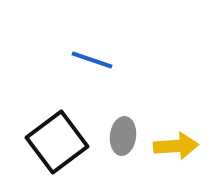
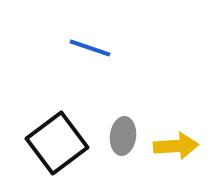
blue line: moved 2 px left, 12 px up
black square: moved 1 px down
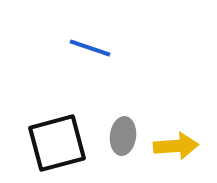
black square: rotated 22 degrees clockwise
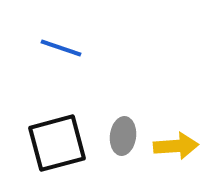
blue line: moved 29 px left
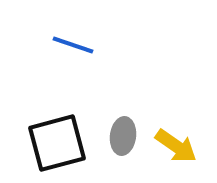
blue line: moved 12 px right, 3 px up
yellow arrow: rotated 39 degrees clockwise
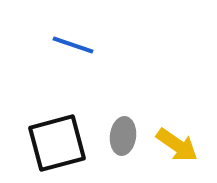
yellow arrow: moved 1 px right, 1 px up
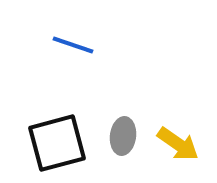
yellow arrow: moved 1 px right, 1 px up
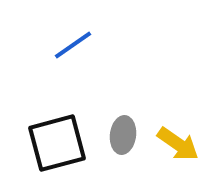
blue line: rotated 54 degrees counterclockwise
gray ellipse: moved 1 px up
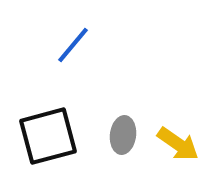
blue line: rotated 15 degrees counterclockwise
black square: moved 9 px left, 7 px up
